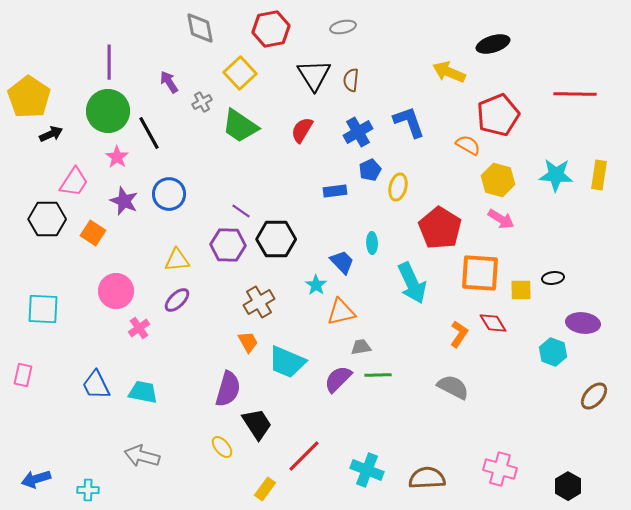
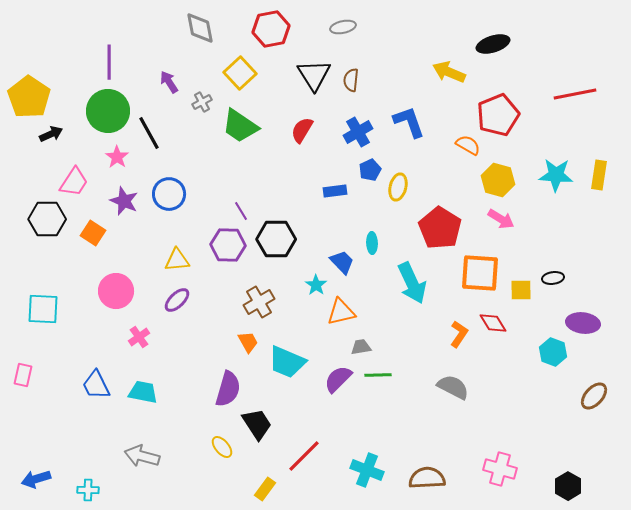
red line at (575, 94): rotated 12 degrees counterclockwise
purple line at (241, 211): rotated 24 degrees clockwise
pink cross at (139, 328): moved 9 px down
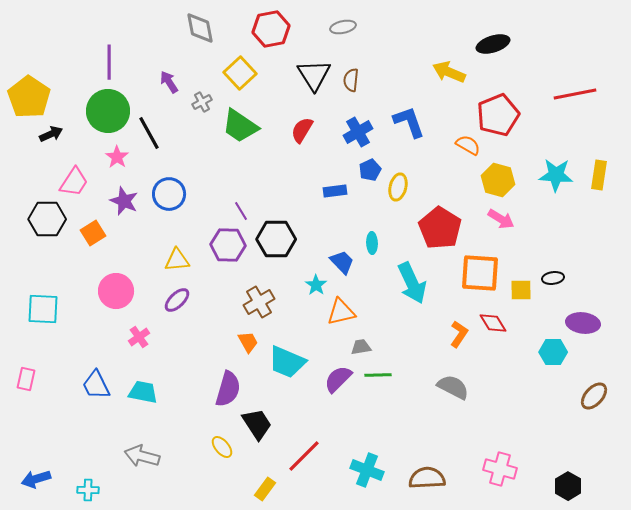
orange square at (93, 233): rotated 25 degrees clockwise
cyan hexagon at (553, 352): rotated 20 degrees counterclockwise
pink rectangle at (23, 375): moved 3 px right, 4 px down
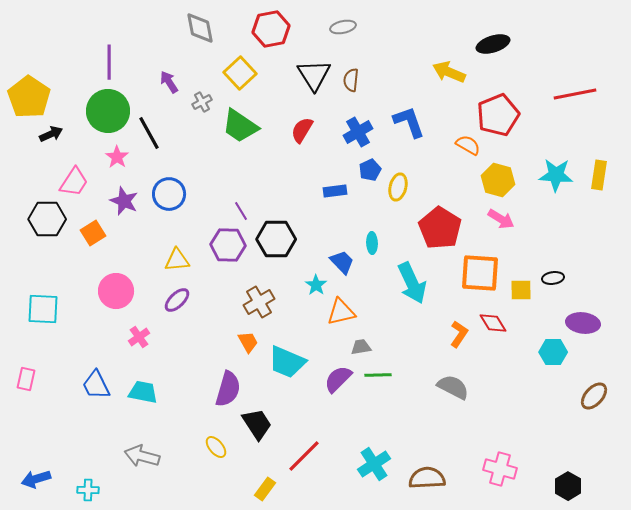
yellow ellipse at (222, 447): moved 6 px left
cyan cross at (367, 470): moved 7 px right, 6 px up; rotated 36 degrees clockwise
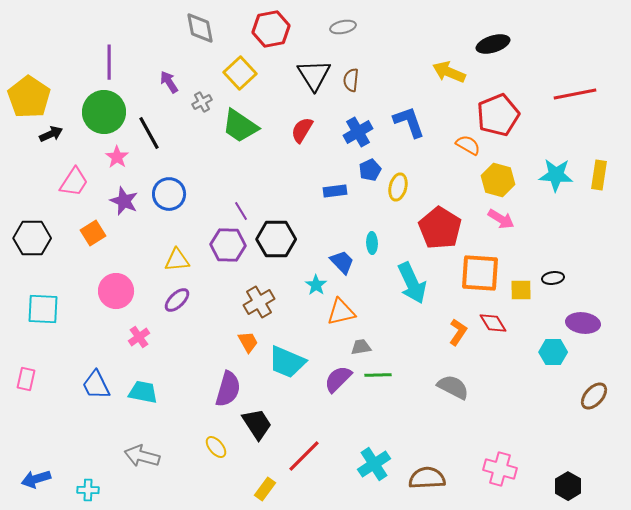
green circle at (108, 111): moved 4 px left, 1 px down
black hexagon at (47, 219): moved 15 px left, 19 px down
orange L-shape at (459, 334): moved 1 px left, 2 px up
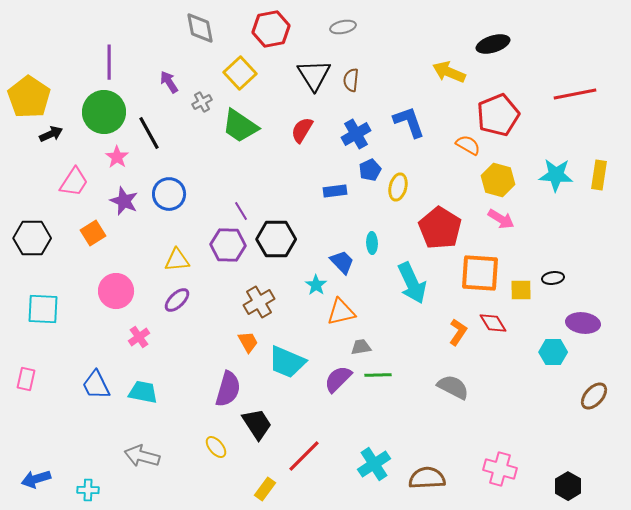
blue cross at (358, 132): moved 2 px left, 2 px down
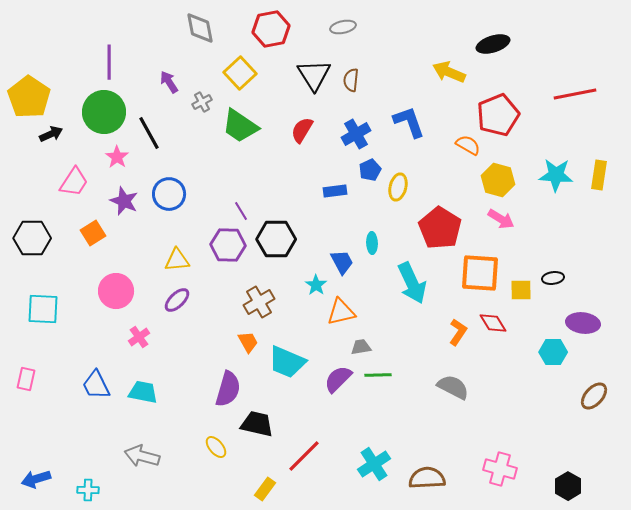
blue trapezoid at (342, 262): rotated 16 degrees clockwise
black trapezoid at (257, 424): rotated 44 degrees counterclockwise
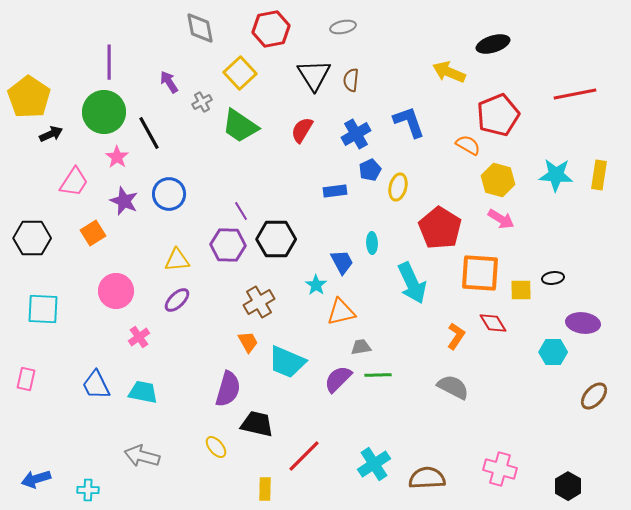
orange L-shape at (458, 332): moved 2 px left, 4 px down
yellow rectangle at (265, 489): rotated 35 degrees counterclockwise
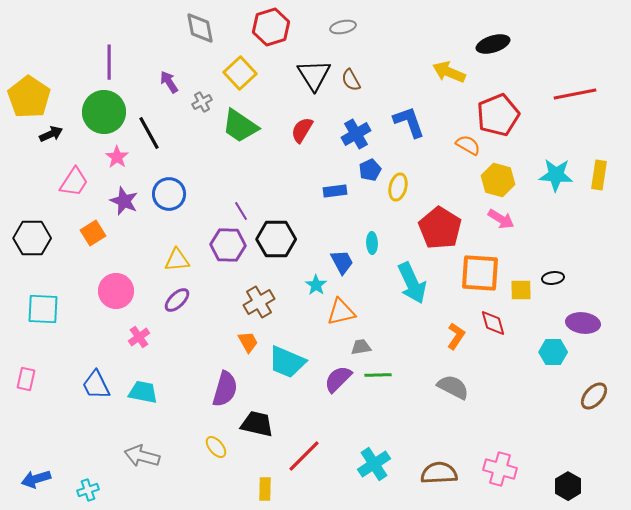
red hexagon at (271, 29): moved 2 px up; rotated 6 degrees counterclockwise
brown semicircle at (351, 80): rotated 35 degrees counterclockwise
red diamond at (493, 323): rotated 16 degrees clockwise
purple semicircle at (228, 389): moved 3 px left
brown semicircle at (427, 478): moved 12 px right, 5 px up
cyan cross at (88, 490): rotated 20 degrees counterclockwise
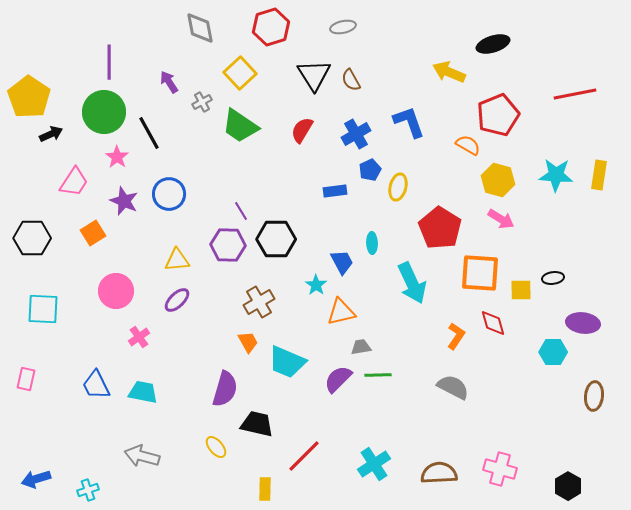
brown ellipse at (594, 396): rotated 36 degrees counterclockwise
